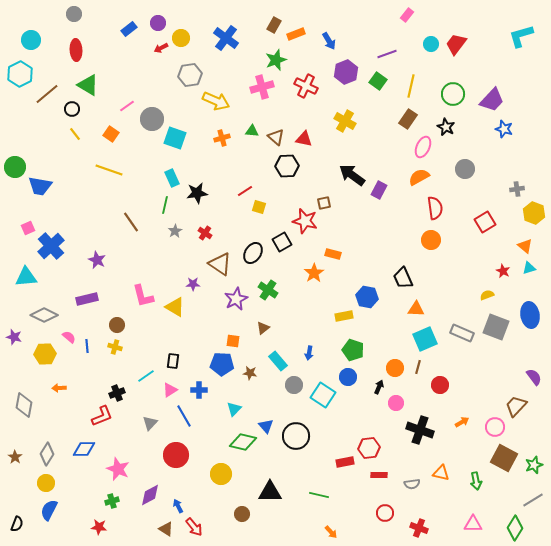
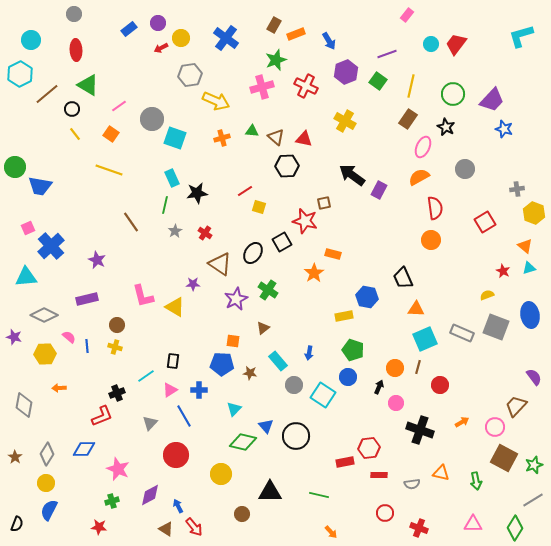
pink line at (127, 106): moved 8 px left
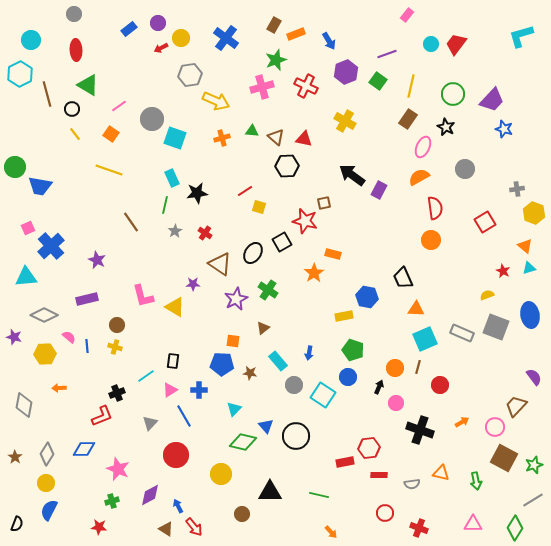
brown line at (47, 94): rotated 65 degrees counterclockwise
